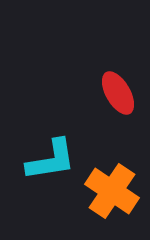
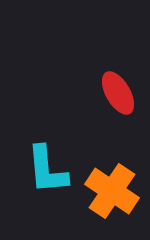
cyan L-shape: moved 4 px left, 10 px down; rotated 94 degrees clockwise
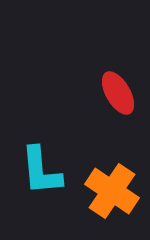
cyan L-shape: moved 6 px left, 1 px down
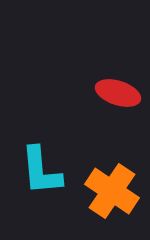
red ellipse: rotated 42 degrees counterclockwise
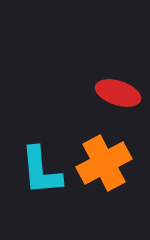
orange cross: moved 8 px left, 28 px up; rotated 28 degrees clockwise
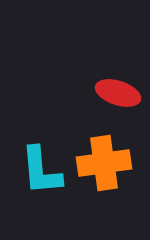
orange cross: rotated 20 degrees clockwise
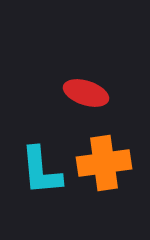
red ellipse: moved 32 px left
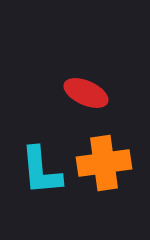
red ellipse: rotated 6 degrees clockwise
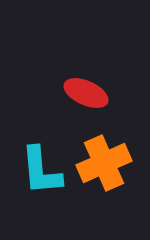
orange cross: rotated 16 degrees counterclockwise
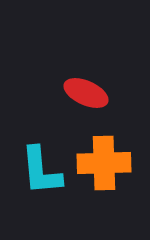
orange cross: rotated 22 degrees clockwise
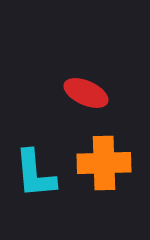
cyan L-shape: moved 6 px left, 3 px down
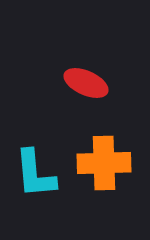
red ellipse: moved 10 px up
